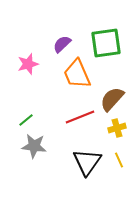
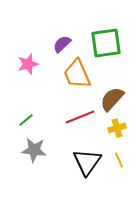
gray star: moved 4 px down
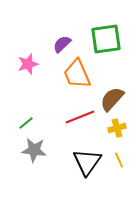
green square: moved 4 px up
green line: moved 3 px down
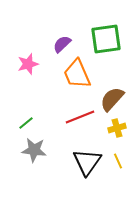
yellow line: moved 1 px left, 1 px down
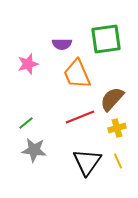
purple semicircle: rotated 138 degrees counterclockwise
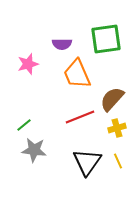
green line: moved 2 px left, 2 px down
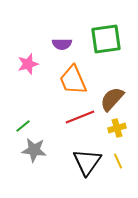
orange trapezoid: moved 4 px left, 6 px down
green line: moved 1 px left, 1 px down
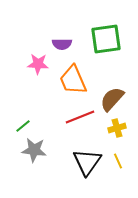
pink star: moved 10 px right; rotated 20 degrees clockwise
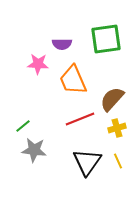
red line: moved 2 px down
